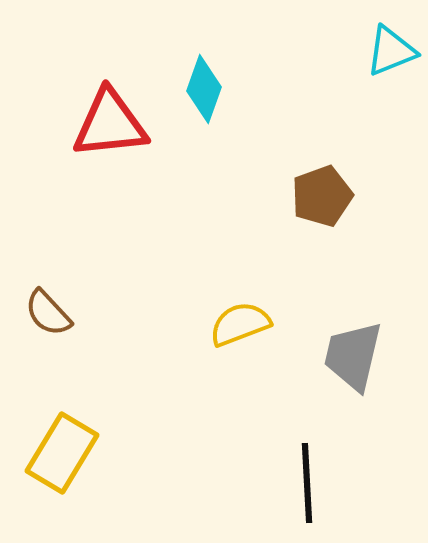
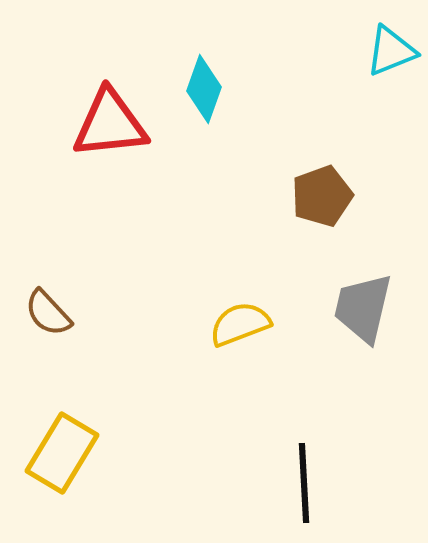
gray trapezoid: moved 10 px right, 48 px up
black line: moved 3 px left
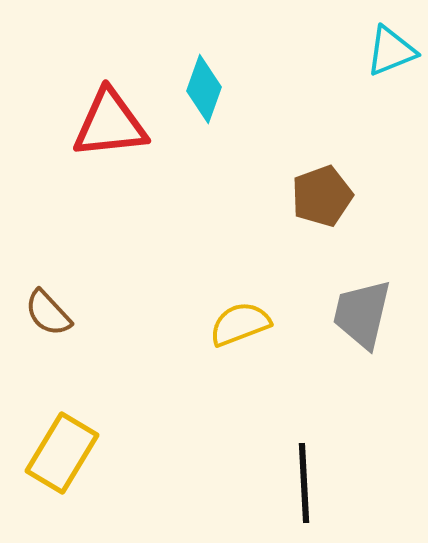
gray trapezoid: moved 1 px left, 6 px down
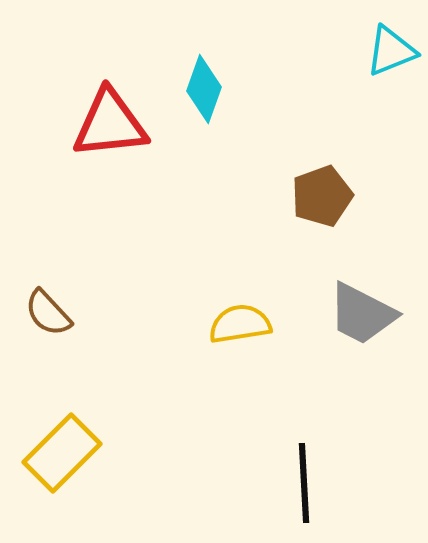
gray trapezoid: rotated 76 degrees counterclockwise
yellow semicircle: rotated 12 degrees clockwise
yellow rectangle: rotated 14 degrees clockwise
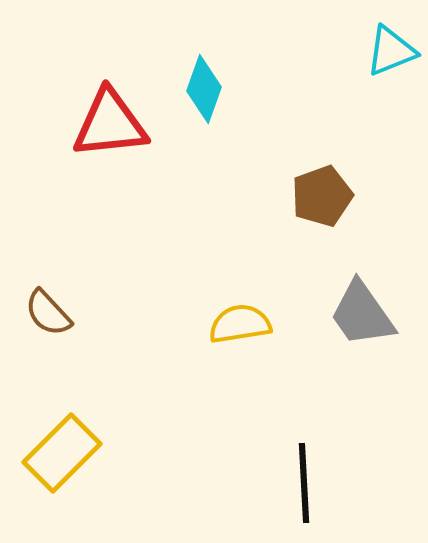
gray trapezoid: rotated 28 degrees clockwise
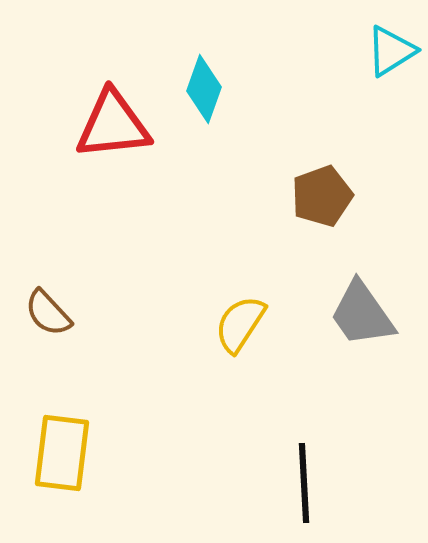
cyan triangle: rotated 10 degrees counterclockwise
red triangle: moved 3 px right, 1 px down
yellow semicircle: rotated 48 degrees counterclockwise
yellow rectangle: rotated 38 degrees counterclockwise
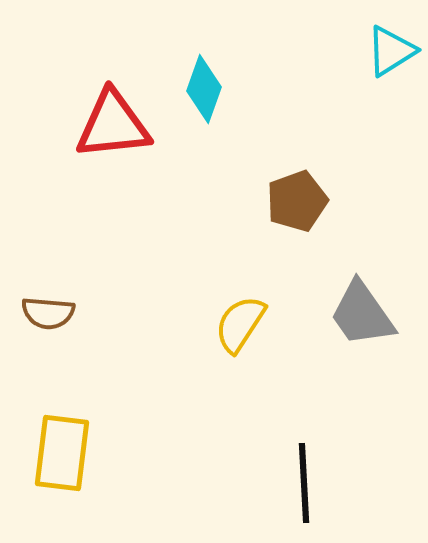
brown pentagon: moved 25 px left, 5 px down
brown semicircle: rotated 42 degrees counterclockwise
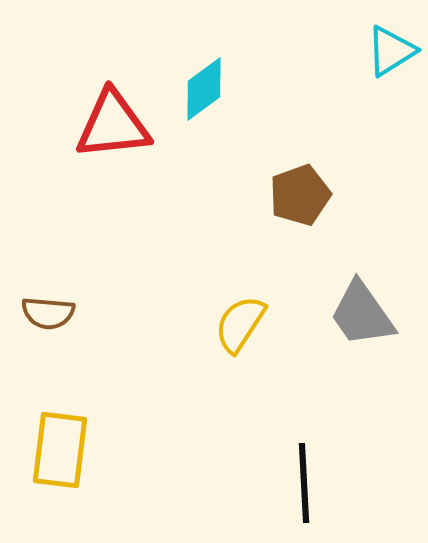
cyan diamond: rotated 34 degrees clockwise
brown pentagon: moved 3 px right, 6 px up
yellow rectangle: moved 2 px left, 3 px up
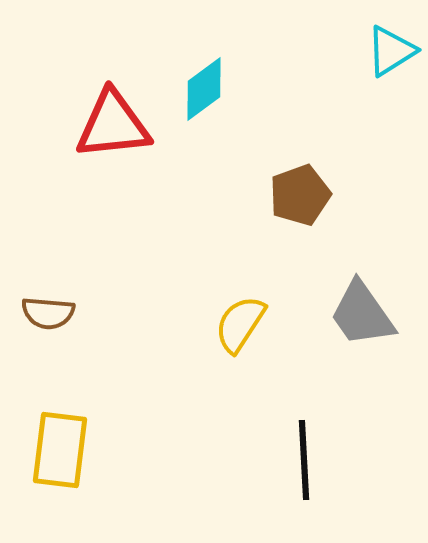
black line: moved 23 px up
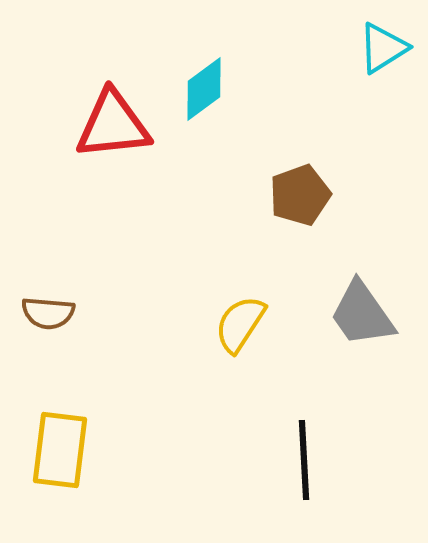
cyan triangle: moved 8 px left, 3 px up
